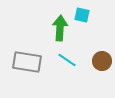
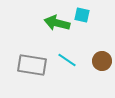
green arrow: moved 3 px left, 5 px up; rotated 80 degrees counterclockwise
gray rectangle: moved 5 px right, 3 px down
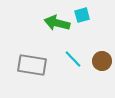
cyan square: rotated 28 degrees counterclockwise
cyan line: moved 6 px right, 1 px up; rotated 12 degrees clockwise
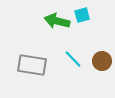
green arrow: moved 2 px up
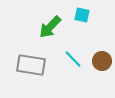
cyan square: rotated 28 degrees clockwise
green arrow: moved 7 px left, 6 px down; rotated 60 degrees counterclockwise
gray rectangle: moved 1 px left
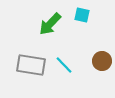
green arrow: moved 3 px up
cyan line: moved 9 px left, 6 px down
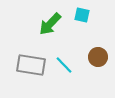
brown circle: moved 4 px left, 4 px up
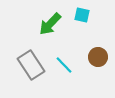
gray rectangle: rotated 48 degrees clockwise
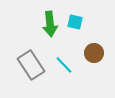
cyan square: moved 7 px left, 7 px down
green arrow: rotated 50 degrees counterclockwise
brown circle: moved 4 px left, 4 px up
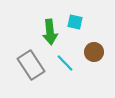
green arrow: moved 8 px down
brown circle: moved 1 px up
cyan line: moved 1 px right, 2 px up
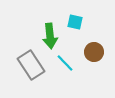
green arrow: moved 4 px down
